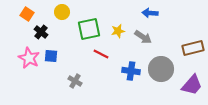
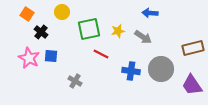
purple trapezoid: rotated 105 degrees clockwise
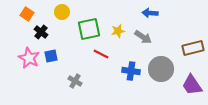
blue square: rotated 16 degrees counterclockwise
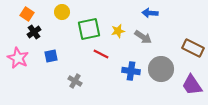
black cross: moved 7 px left; rotated 16 degrees clockwise
brown rectangle: rotated 40 degrees clockwise
pink star: moved 11 px left
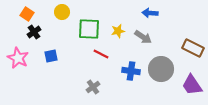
green square: rotated 15 degrees clockwise
gray cross: moved 18 px right, 6 px down; rotated 24 degrees clockwise
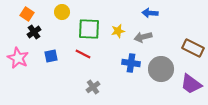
gray arrow: rotated 132 degrees clockwise
red line: moved 18 px left
blue cross: moved 8 px up
purple trapezoid: moved 1 px left, 1 px up; rotated 20 degrees counterclockwise
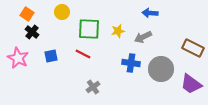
black cross: moved 2 px left; rotated 16 degrees counterclockwise
gray arrow: rotated 12 degrees counterclockwise
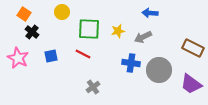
orange square: moved 3 px left
gray circle: moved 2 px left, 1 px down
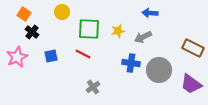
pink star: moved 1 px left, 1 px up; rotated 20 degrees clockwise
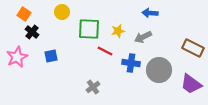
red line: moved 22 px right, 3 px up
